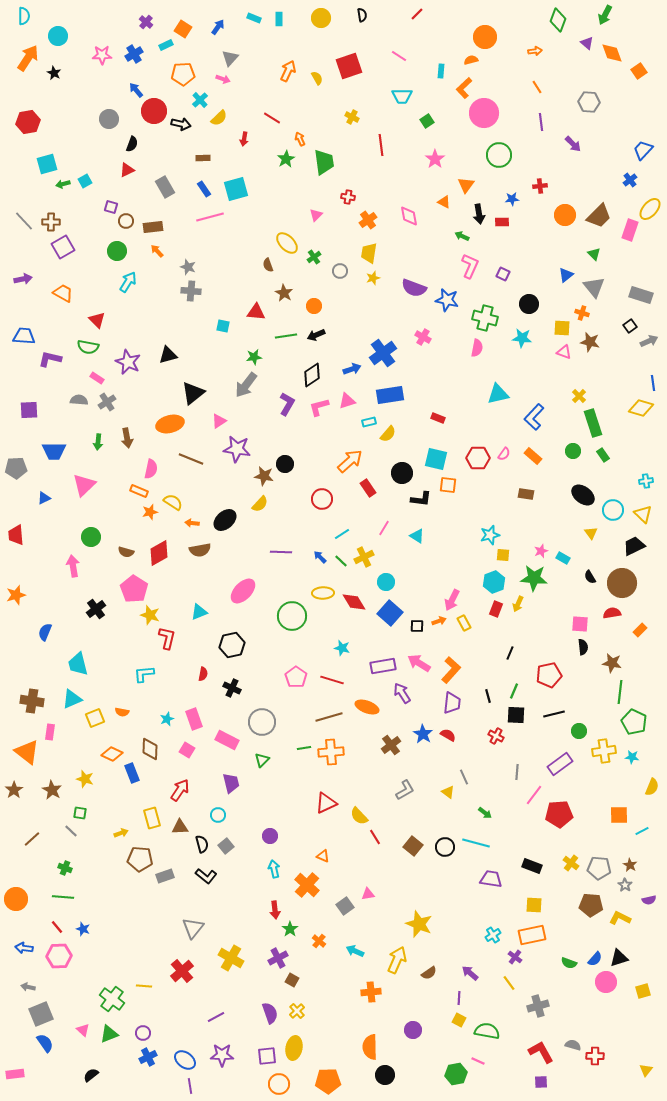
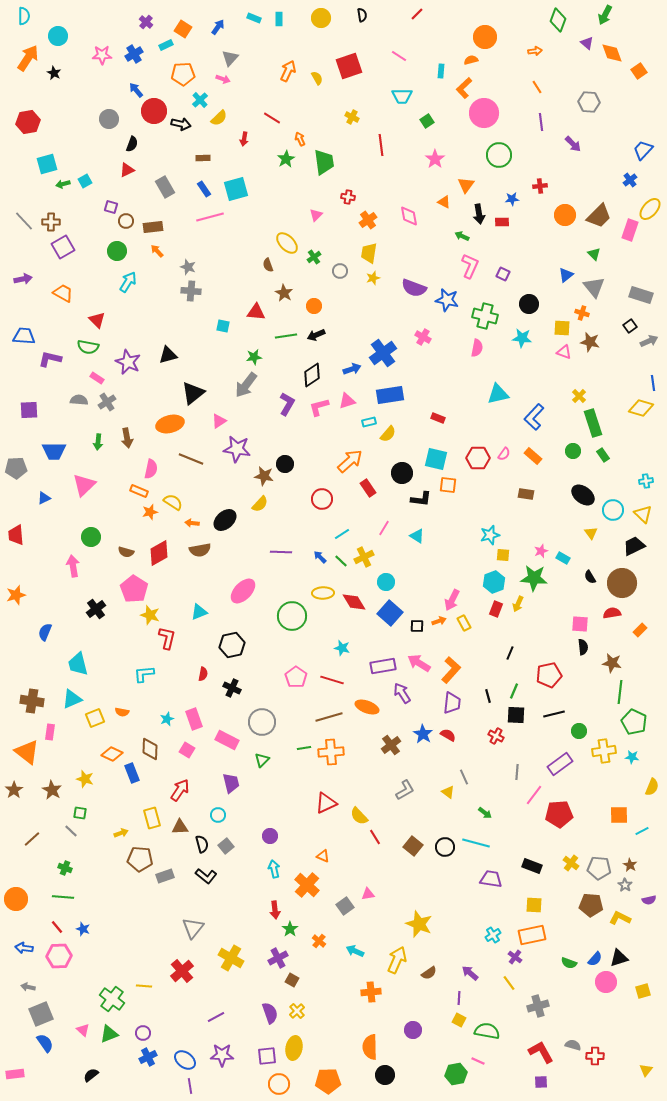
green cross at (485, 318): moved 2 px up
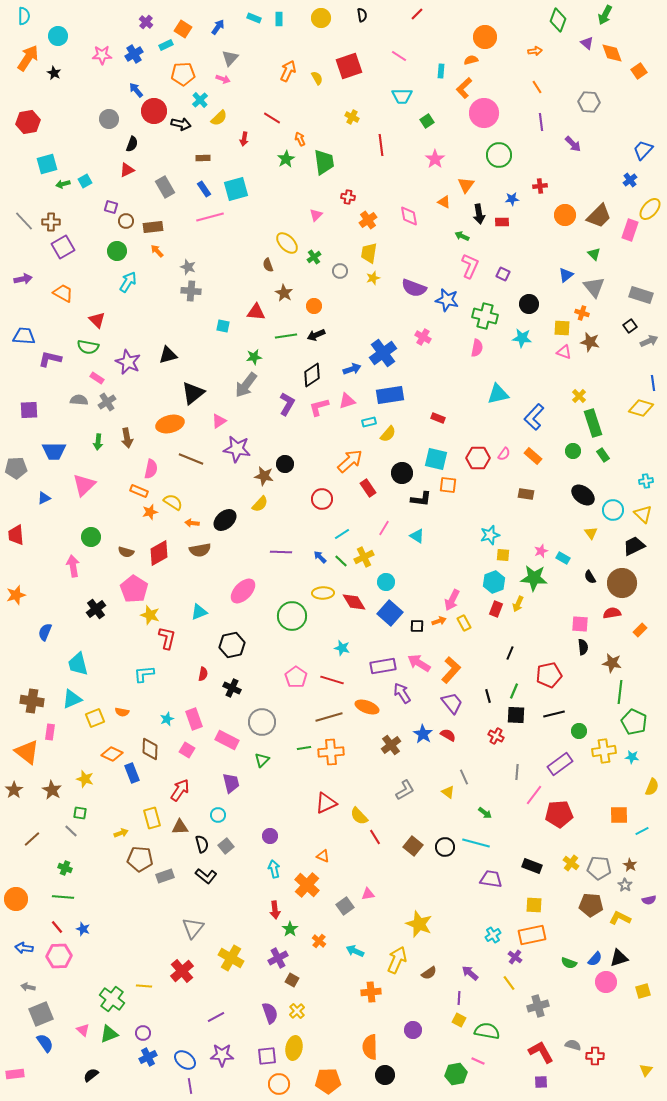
purple trapezoid at (452, 703): rotated 45 degrees counterclockwise
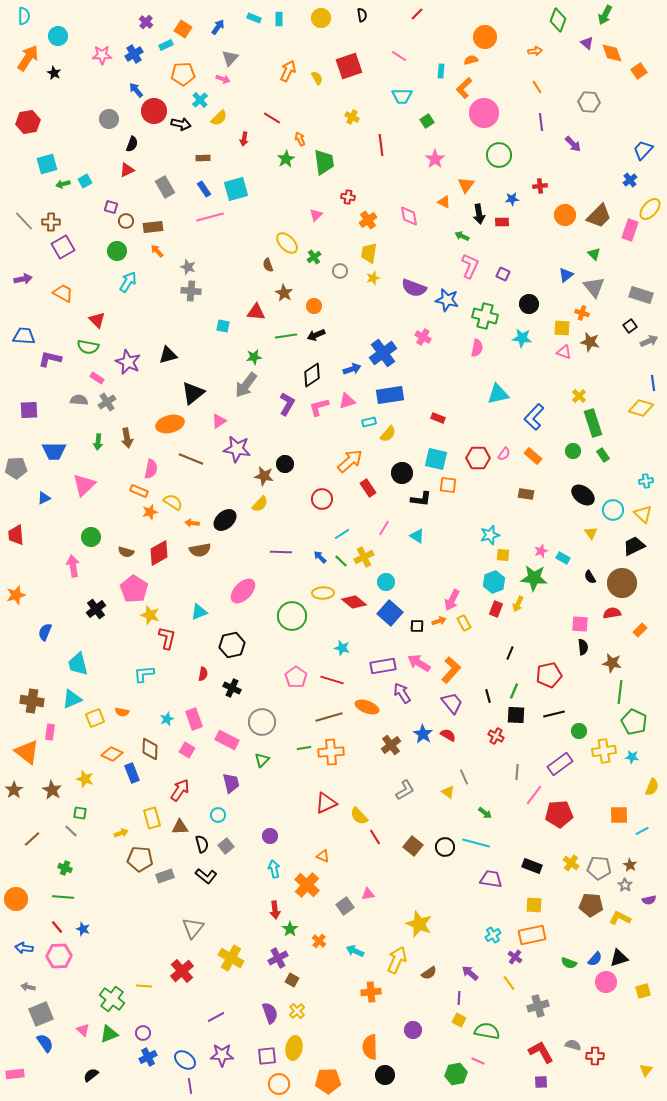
red diamond at (354, 602): rotated 20 degrees counterclockwise
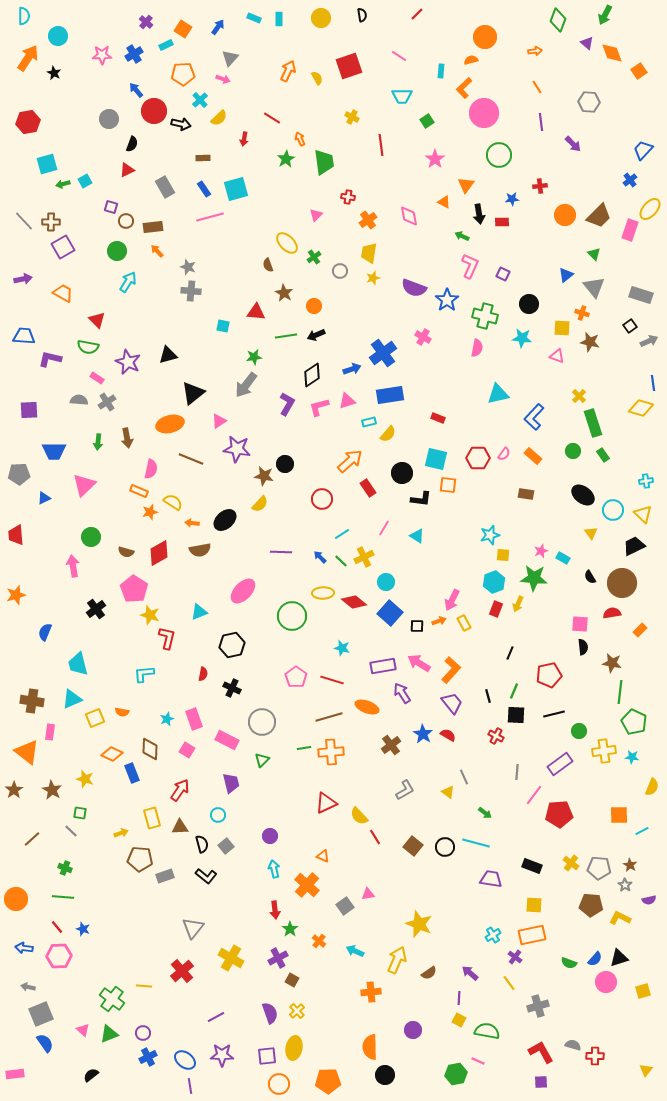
blue star at (447, 300): rotated 25 degrees clockwise
pink triangle at (564, 352): moved 7 px left, 4 px down
gray pentagon at (16, 468): moved 3 px right, 6 px down
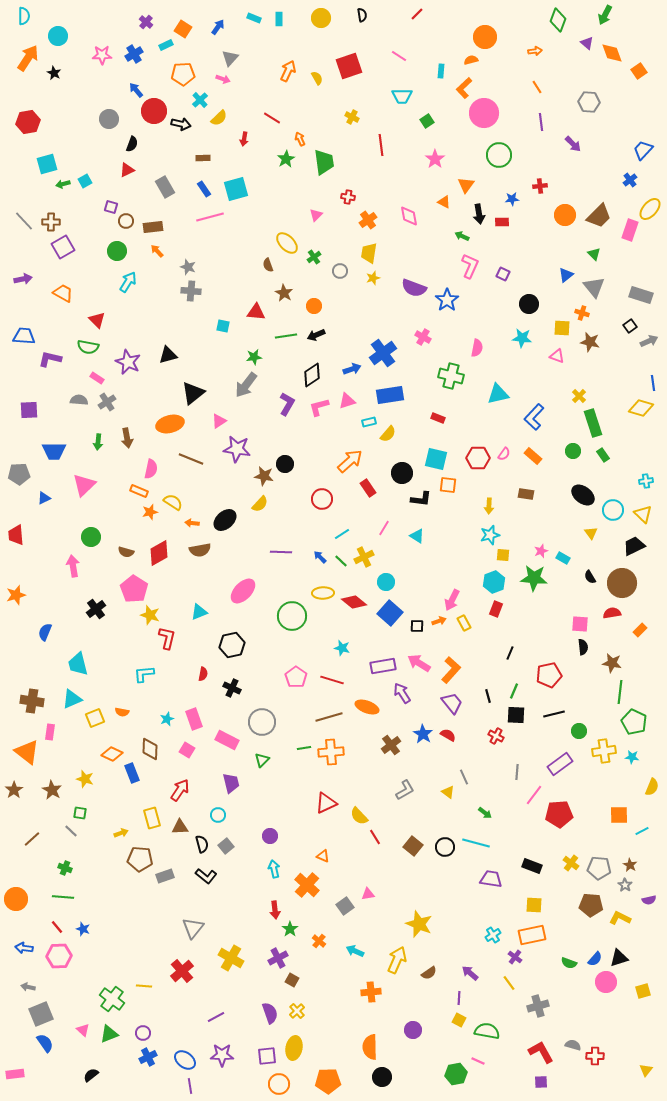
green cross at (485, 316): moved 34 px left, 60 px down
yellow arrow at (518, 604): moved 29 px left, 98 px up; rotated 21 degrees counterclockwise
black circle at (385, 1075): moved 3 px left, 2 px down
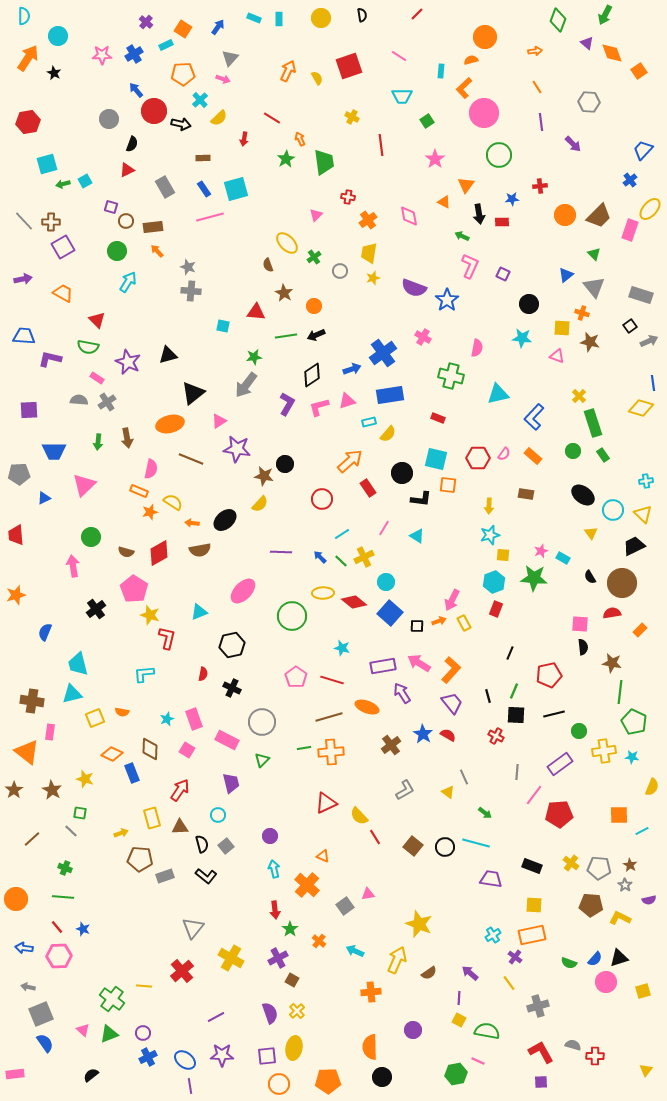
cyan triangle at (72, 699): moved 5 px up; rotated 10 degrees clockwise
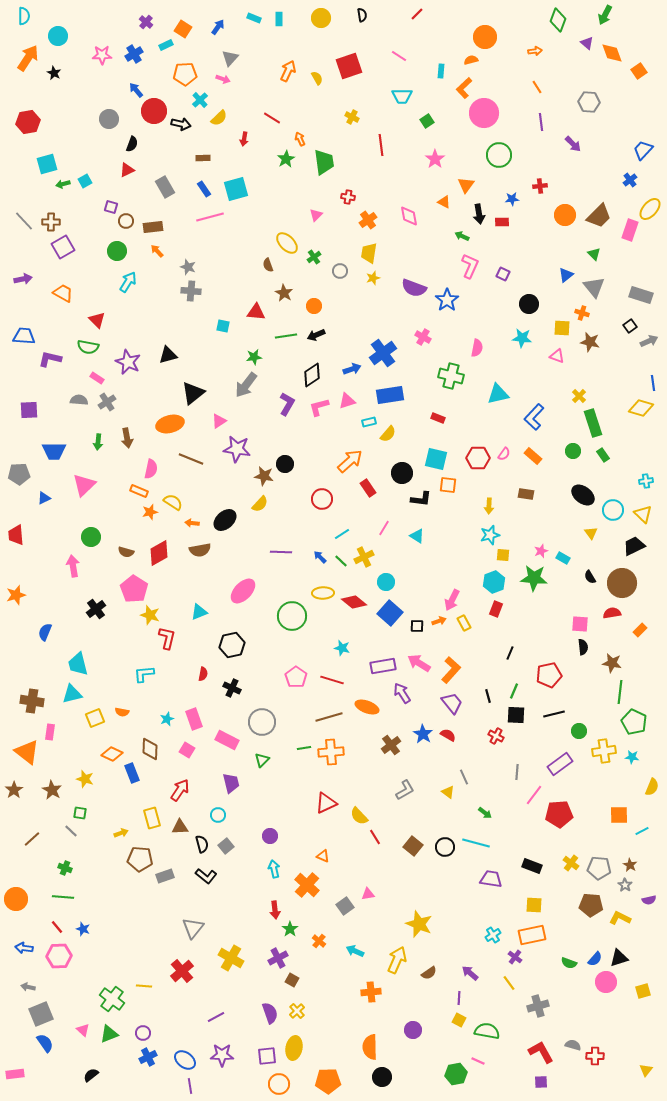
orange pentagon at (183, 74): moved 2 px right
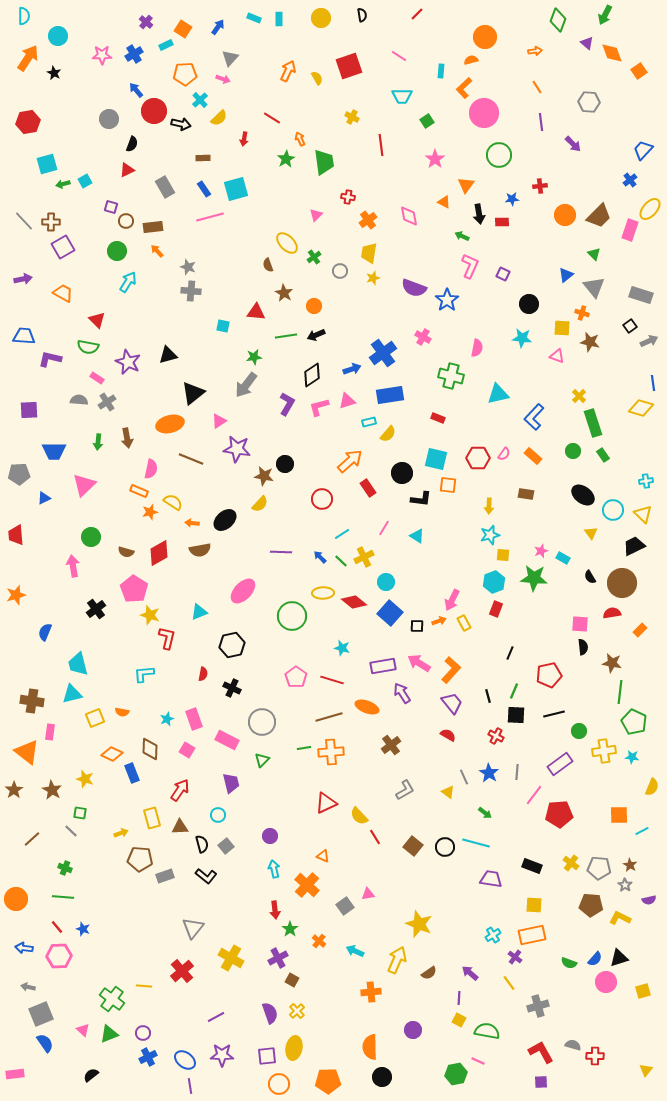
blue star at (423, 734): moved 66 px right, 39 px down
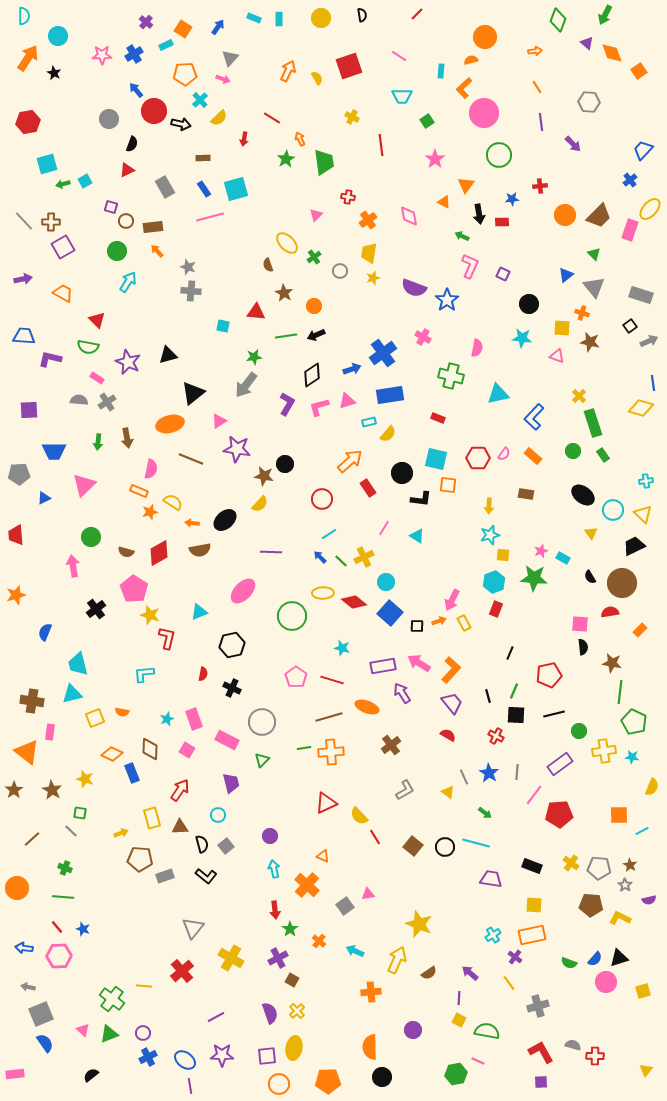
cyan line at (342, 534): moved 13 px left
purple line at (281, 552): moved 10 px left
red semicircle at (612, 613): moved 2 px left, 1 px up
orange circle at (16, 899): moved 1 px right, 11 px up
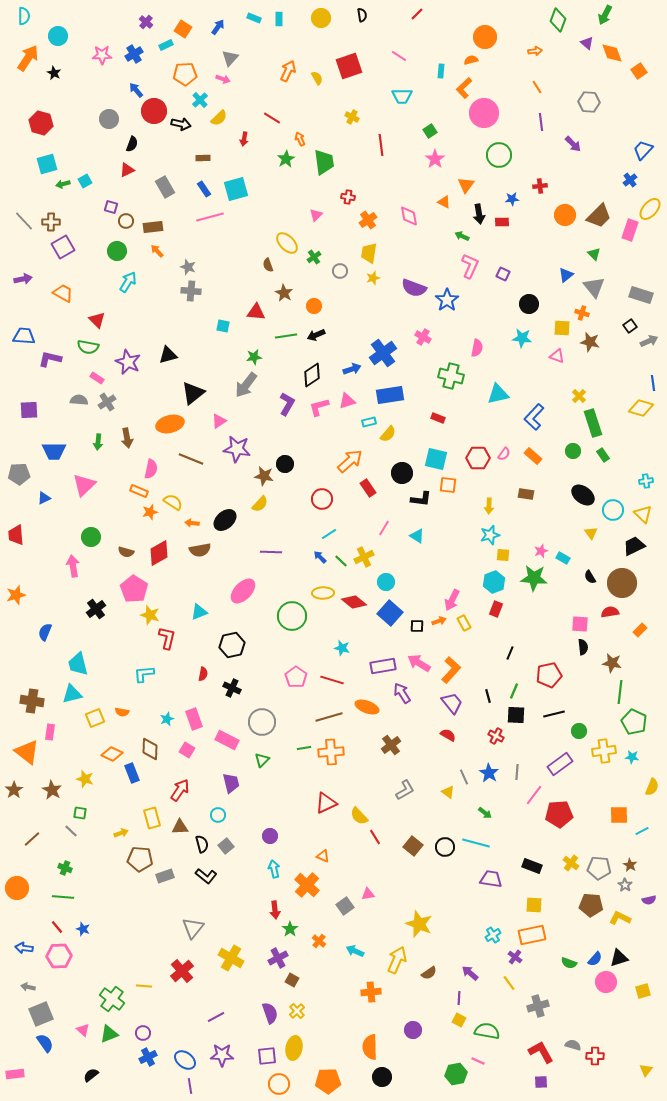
green square at (427, 121): moved 3 px right, 10 px down
red hexagon at (28, 122): moved 13 px right, 1 px down; rotated 25 degrees clockwise
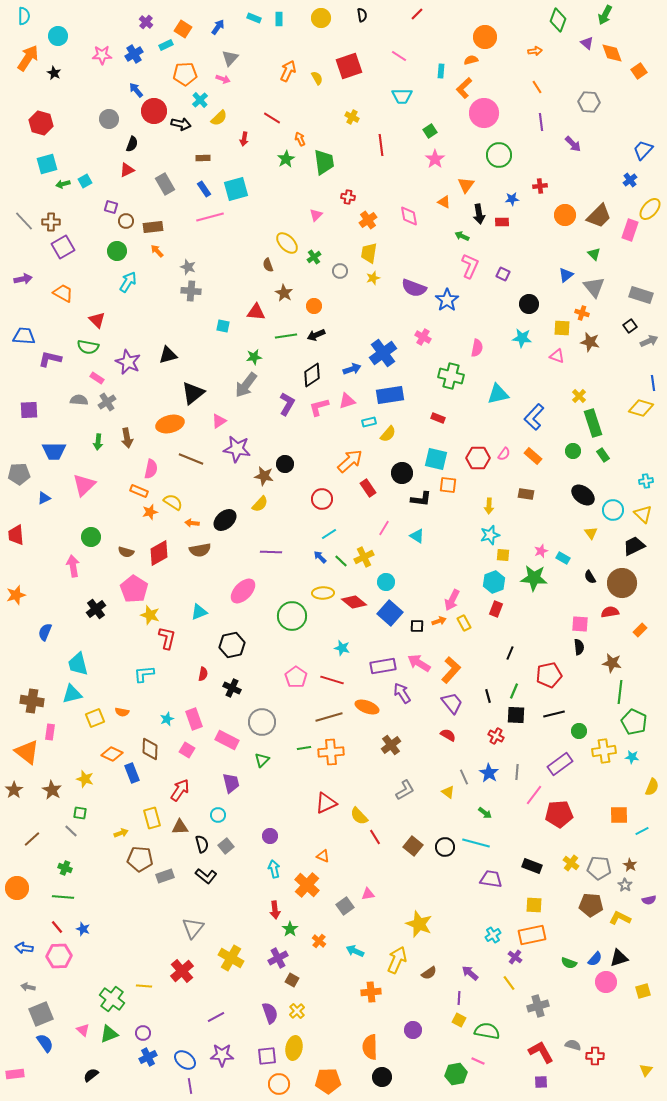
gray rectangle at (165, 187): moved 3 px up
black semicircle at (583, 647): moved 4 px left
